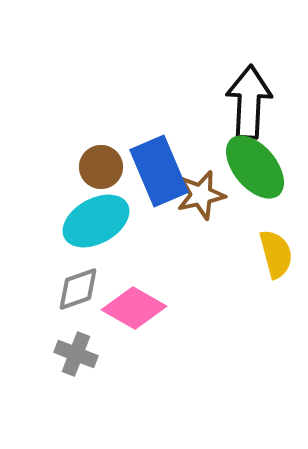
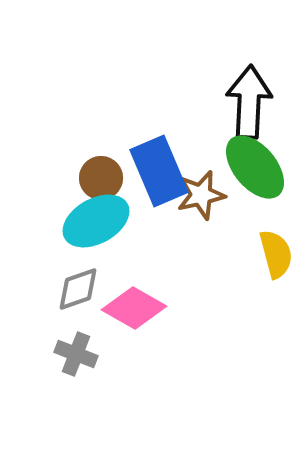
brown circle: moved 11 px down
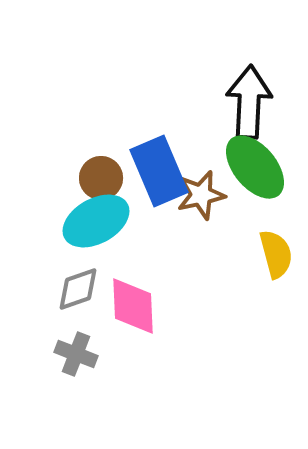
pink diamond: moved 1 px left, 2 px up; rotated 58 degrees clockwise
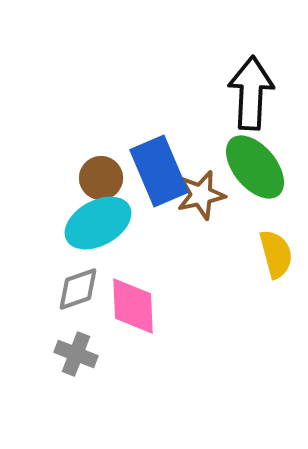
black arrow: moved 2 px right, 9 px up
cyan ellipse: moved 2 px right, 2 px down
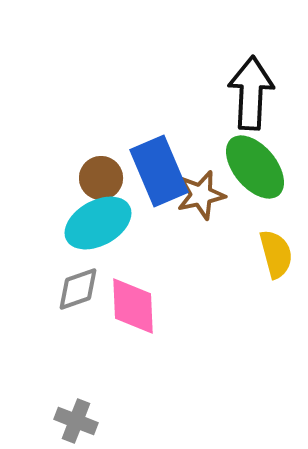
gray cross: moved 67 px down
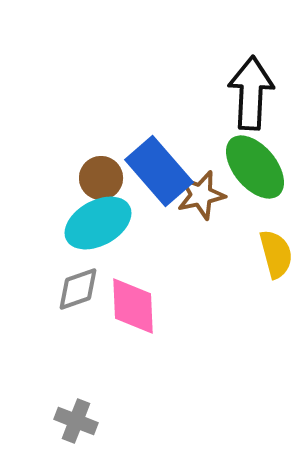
blue rectangle: rotated 18 degrees counterclockwise
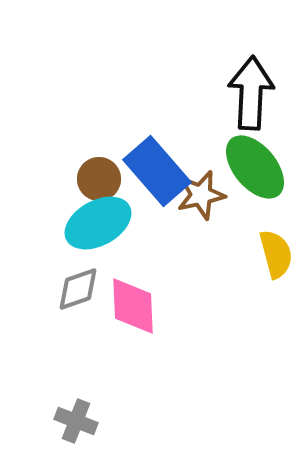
blue rectangle: moved 2 px left
brown circle: moved 2 px left, 1 px down
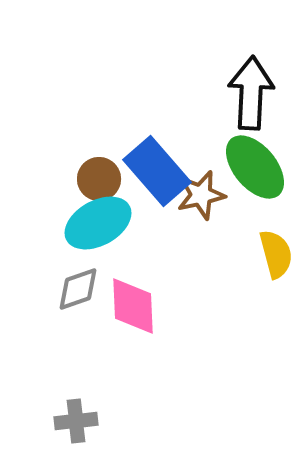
gray cross: rotated 27 degrees counterclockwise
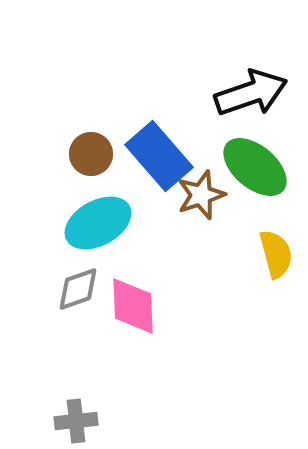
black arrow: rotated 68 degrees clockwise
green ellipse: rotated 10 degrees counterclockwise
blue rectangle: moved 2 px right, 15 px up
brown circle: moved 8 px left, 25 px up
brown star: rotated 6 degrees counterclockwise
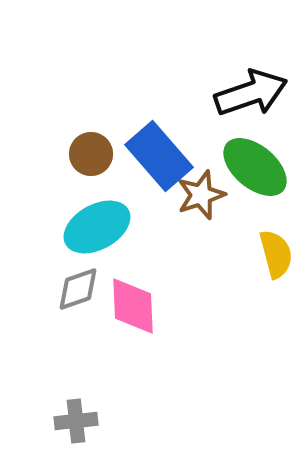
cyan ellipse: moved 1 px left, 4 px down
